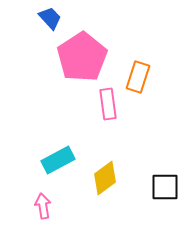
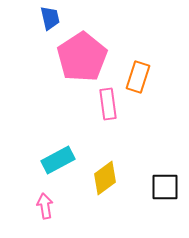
blue trapezoid: rotated 30 degrees clockwise
pink arrow: moved 2 px right
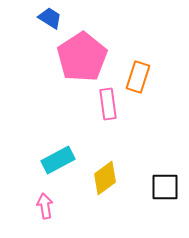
blue trapezoid: rotated 45 degrees counterclockwise
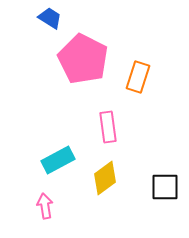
pink pentagon: moved 1 px right, 2 px down; rotated 12 degrees counterclockwise
pink rectangle: moved 23 px down
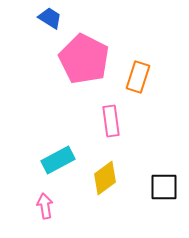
pink pentagon: moved 1 px right
pink rectangle: moved 3 px right, 6 px up
black square: moved 1 px left
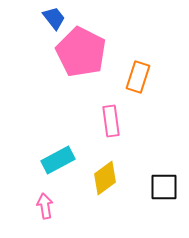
blue trapezoid: moved 4 px right; rotated 20 degrees clockwise
pink pentagon: moved 3 px left, 7 px up
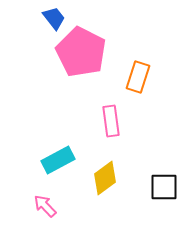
pink arrow: rotated 35 degrees counterclockwise
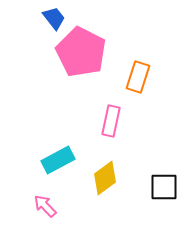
pink rectangle: rotated 20 degrees clockwise
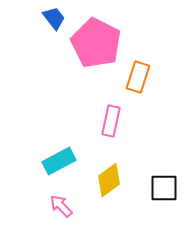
pink pentagon: moved 15 px right, 9 px up
cyan rectangle: moved 1 px right, 1 px down
yellow diamond: moved 4 px right, 2 px down
black square: moved 1 px down
pink arrow: moved 16 px right
